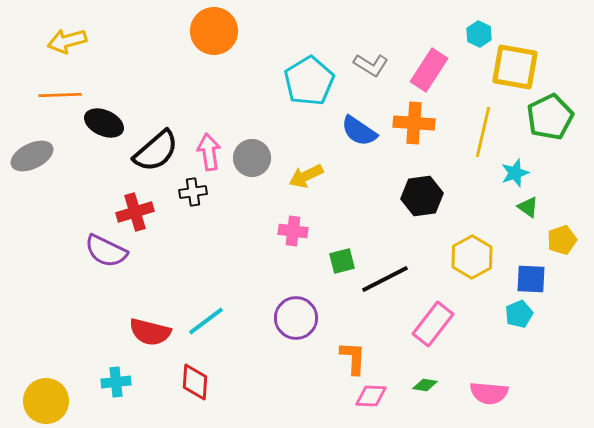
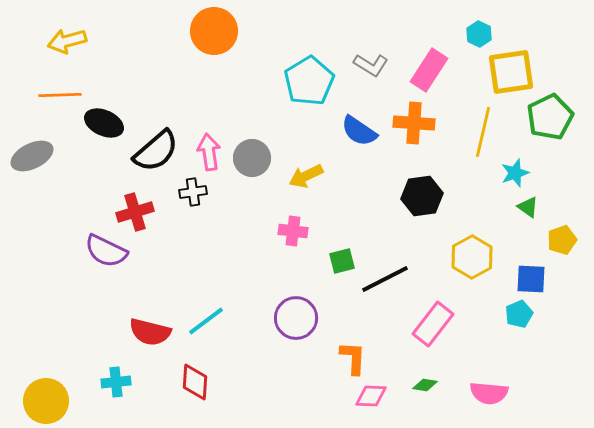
yellow square at (515, 67): moved 4 px left, 5 px down; rotated 18 degrees counterclockwise
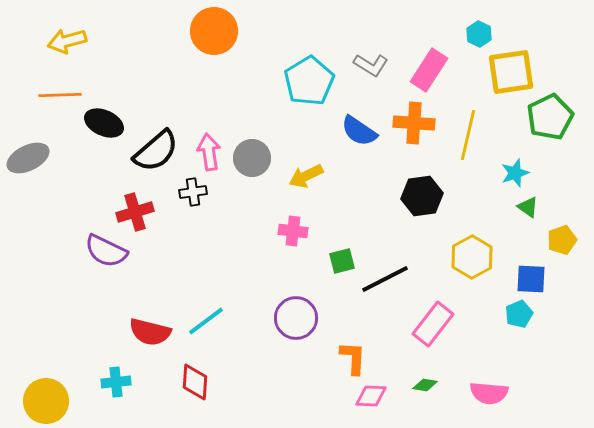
yellow line at (483, 132): moved 15 px left, 3 px down
gray ellipse at (32, 156): moved 4 px left, 2 px down
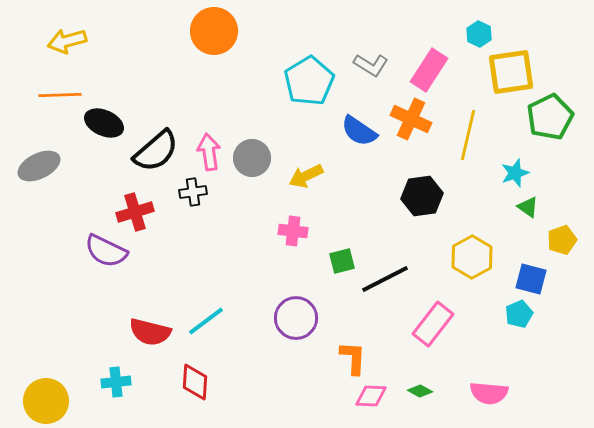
orange cross at (414, 123): moved 3 px left, 4 px up; rotated 21 degrees clockwise
gray ellipse at (28, 158): moved 11 px right, 8 px down
blue square at (531, 279): rotated 12 degrees clockwise
green diamond at (425, 385): moved 5 px left, 6 px down; rotated 20 degrees clockwise
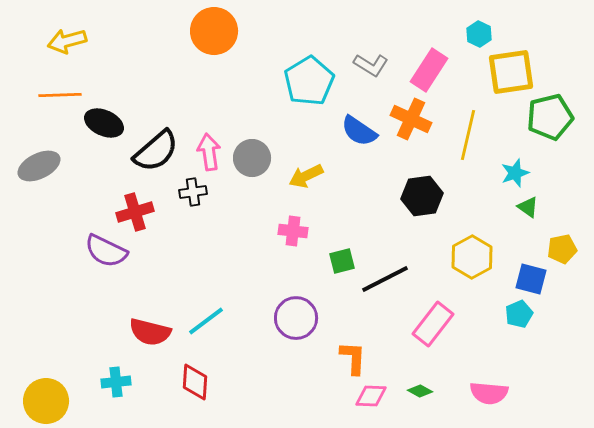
green pentagon at (550, 117): rotated 12 degrees clockwise
yellow pentagon at (562, 240): moved 9 px down; rotated 8 degrees clockwise
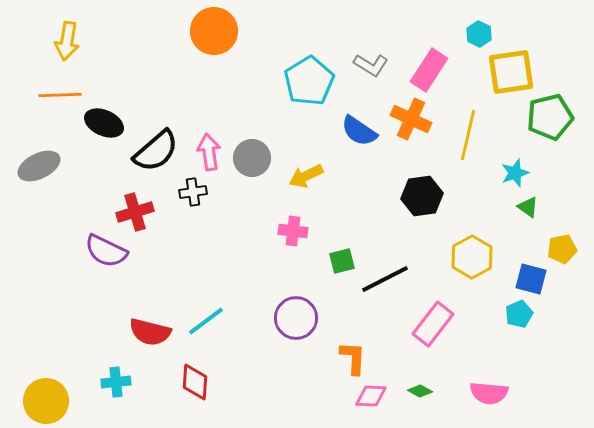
yellow arrow at (67, 41): rotated 66 degrees counterclockwise
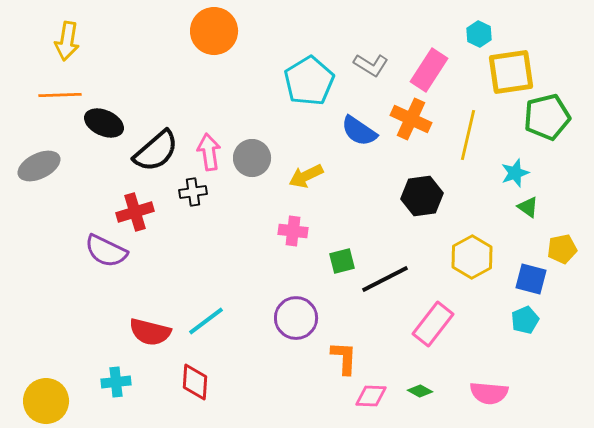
green pentagon at (550, 117): moved 3 px left
cyan pentagon at (519, 314): moved 6 px right, 6 px down
orange L-shape at (353, 358): moved 9 px left
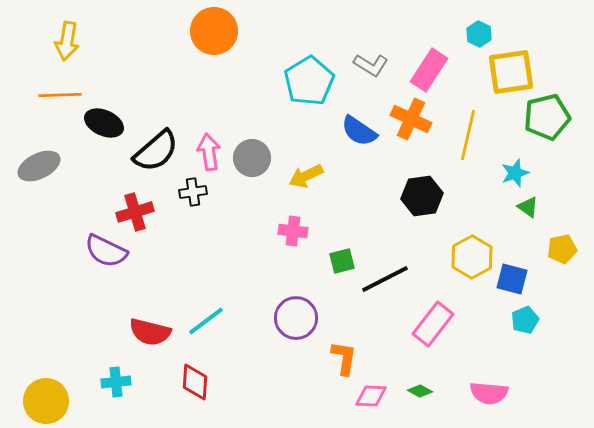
blue square at (531, 279): moved 19 px left
orange L-shape at (344, 358): rotated 6 degrees clockwise
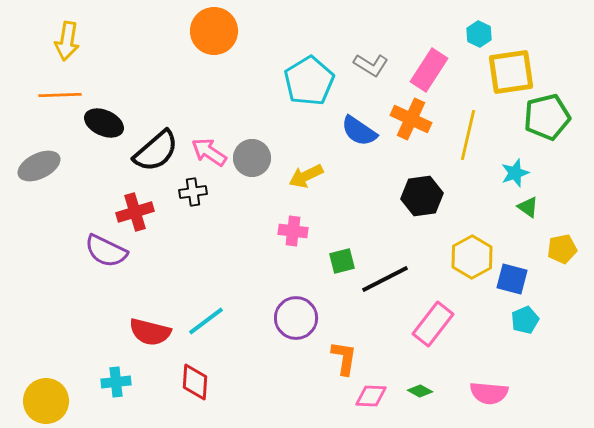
pink arrow at (209, 152): rotated 48 degrees counterclockwise
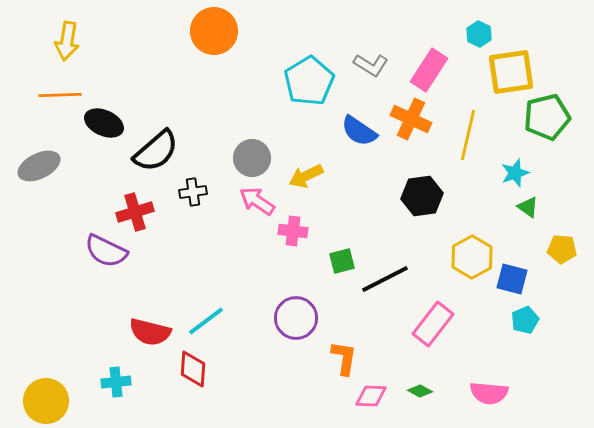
pink arrow at (209, 152): moved 48 px right, 49 px down
yellow pentagon at (562, 249): rotated 16 degrees clockwise
red diamond at (195, 382): moved 2 px left, 13 px up
